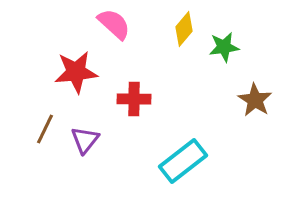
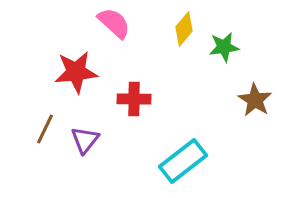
pink semicircle: moved 1 px up
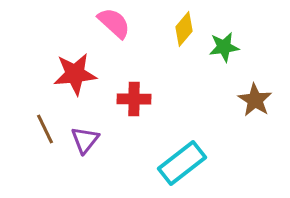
red star: moved 1 px left, 2 px down
brown line: rotated 52 degrees counterclockwise
cyan rectangle: moved 1 px left, 2 px down
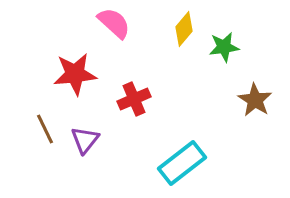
red cross: rotated 24 degrees counterclockwise
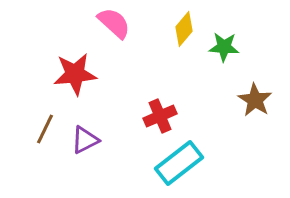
green star: rotated 12 degrees clockwise
red cross: moved 26 px right, 17 px down
brown line: rotated 52 degrees clockwise
purple triangle: rotated 24 degrees clockwise
cyan rectangle: moved 3 px left
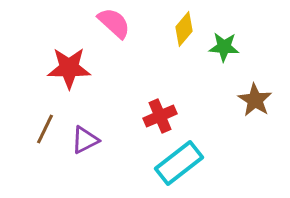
red star: moved 6 px left, 6 px up; rotated 6 degrees clockwise
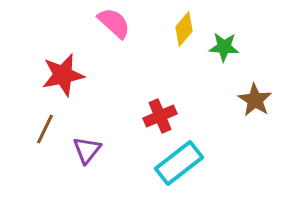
red star: moved 6 px left, 7 px down; rotated 12 degrees counterclockwise
purple triangle: moved 2 px right, 10 px down; rotated 24 degrees counterclockwise
